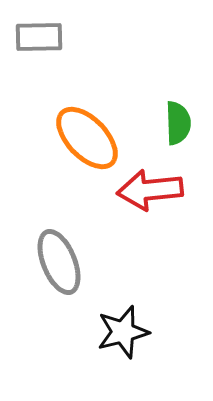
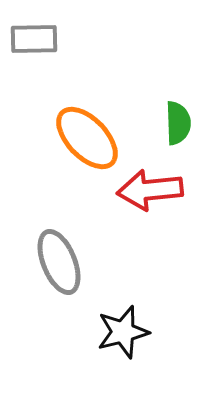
gray rectangle: moved 5 px left, 2 px down
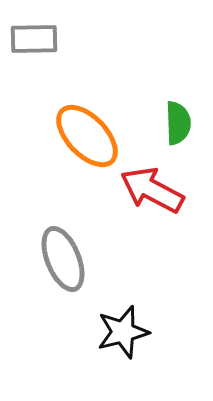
orange ellipse: moved 2 px up
red arrow: moved 2 px right; rotated 34 degrees clockwise
gray ellipse: moved 4 px right, 3 px up
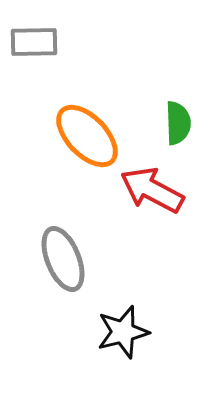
gray rectangle: moved 3 px down
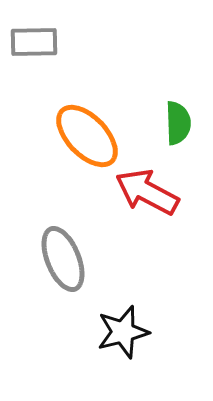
red arrow: moved 5 px left, 2 px down
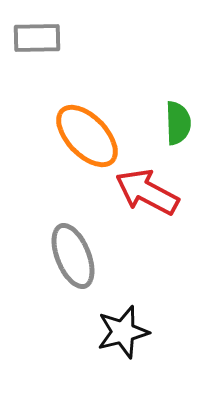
gray rectangle: moved 3 px right, 4 px up
gray ellipse: moved 10 px right, 3 px up
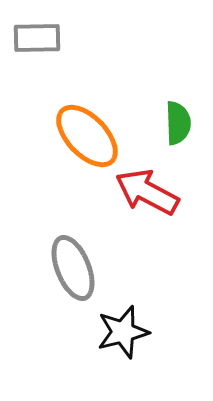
gray ellipse: moved 12 px down
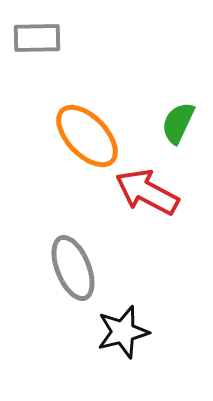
green semicircle: rotated 153 degrees counterclockwise
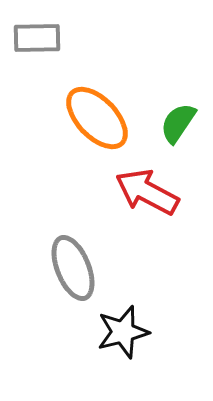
green semicircle: rotated 9 degrees clockwise
orange ellipse: moved 10 px right, 18 px up
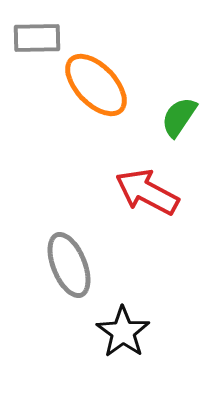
orange ellipse: moved 1 px left, 33 px up
green semicircle: moved 1 px right, 6 px up
gray ellipse: moved 4 px left, 3 px up
black star: rotated 22 degrees counterclockwise
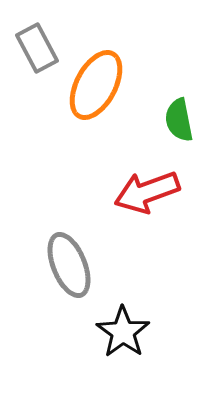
gray rectangle: moved 10 px down; rotated 63 degrees clockwise
orange ellipse: rotated 72 degrees clockwise
green semicircle: moved 3 px down; rotated 45 degrees counterclockwise
red arrow: rotated 48 degrees counterclockwise
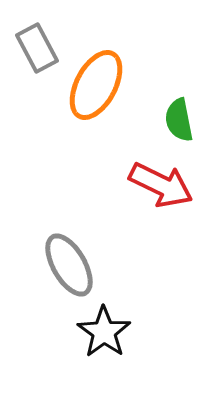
red arrow: moved 14 px right, 7 px up; rotated 134 degrees counterclockwise
gray ellipse: rotated 8 degrees counterclockwise
black star: moved 19 px left
